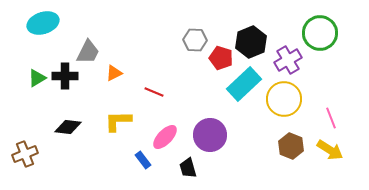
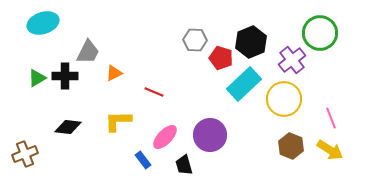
purple cross: moved 4 px right; rotated 8 degrees counterclockwise
black trapezoid: moved 4 px left, 3 px up
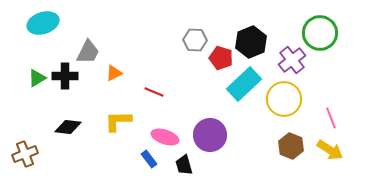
pink ellipse: rotated 64 degrees clockwise
blue rectangle: moved 6 px right, 1 px up
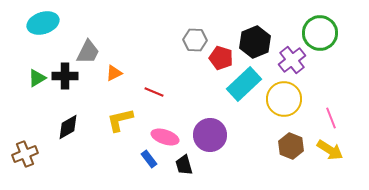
black hexagon: moved 4 px right
yellow L-shape: moved 2 px right, 1 px up; rotated 12 degrees counterclockwise
black diamond: rotated 36 degrees counterclockwise
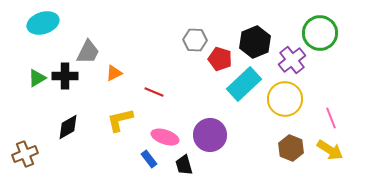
red pentagon: moved 1 px left, 1 px down
yellow circle: moved 1 px right
brown hexagon: moved 2 px down
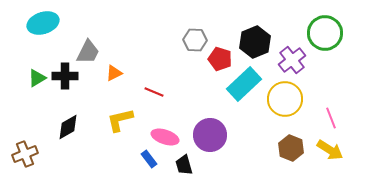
green circle: moved 5 px right
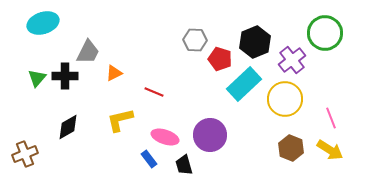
green triangle: rotated 18 degrees counterclockwise
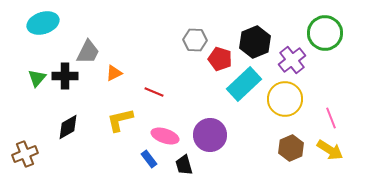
pink ellipse: moved 1 px up
brown hexagon: rotated 15 degrees clockwise
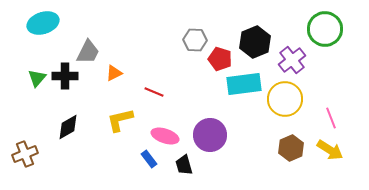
green circle: moved 4 px up
cyan rectangle: rotated 36 degrees clockwise
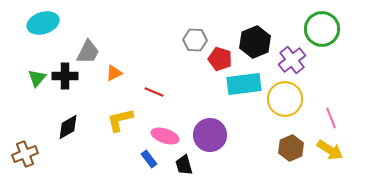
green circle: moved 3 px left
